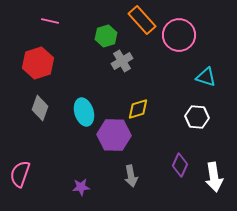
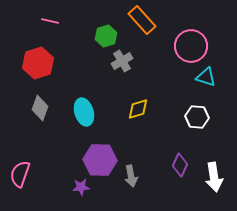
pink circle: moved 12 px right, 11 px down
purple hexagon: moved 14 px left, 25 px down
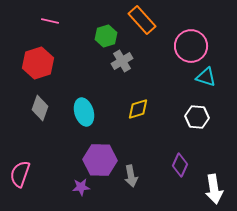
white arrow: moved 12 px down
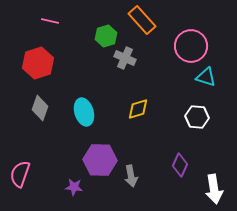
gray cross: moved 3 px right, 3 px up; rotated 35 degrees counterclockwise
purple star: moved 7 px left; rotated 12 degrees clockwise
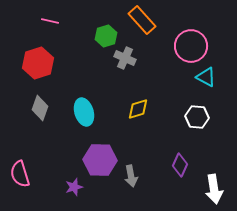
cyan triangle: rotated 10 degrees clockwise
pink semicircle: rotated 36 degrees counterclockwise
purple star: rotated 24 degrees counterclockwise
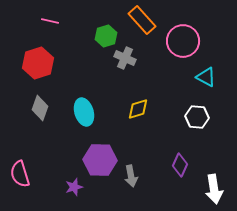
pink circle: moved 8 px left, 5 px up
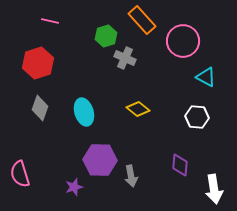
yellow diamond: rotated 55 degrees clockwise
purple diamond: rotated 20 degrees counterclockwise
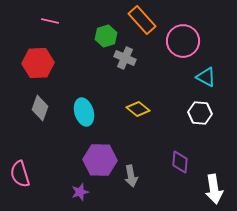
red hexagon: rotated 16 degrees clockwise
white hexagon: moved 3 px right, 4 px up
purple diamond: moved 3 px up
purple star: moved 6 px right, 5 px down
